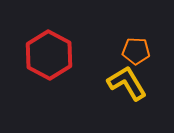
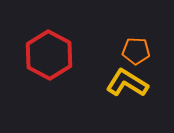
yellow L-shape: rotated 27 degrees counterclockwise
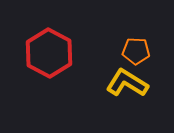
red hexagon: moved 2 px up
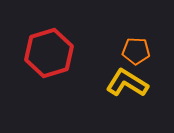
red hexagon: rotated 15 degrees clockwise
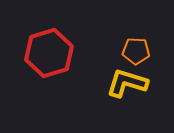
yellow L-shape: rotated 15 degrees counterclockwise
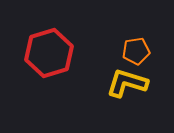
orange pentagon: rotated 12 degrees counterclockwise
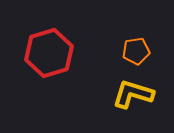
yellow L-shape: moved 6 px right, 11 px down
